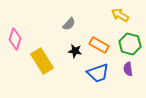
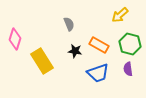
yellow arrow: rotated 72 degrees counterclockwise
gray semicircle: rotated 64 degrees counterclockwise
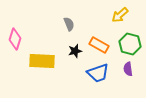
black star: rotated 24 degrees counterclockwise
yellow rectangle: rotated 55 degrees counterclockwise
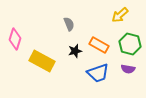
yellow rectangle: rotated 25 degrees clockwise
purple semicircle: rotated 72 degrees counterclockwise
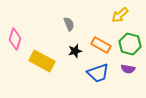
orange rectangle: moved 2 px right
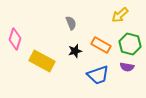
gray semicircle: moved 2 px right, 1 px up
purple semicircle: moved 1 px left, 2 px up
blue trapezoid: moved 2 px down
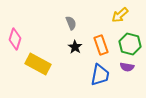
orange rectangle: rotated 42 degrees clockwise
black star: moved 4 px up; rotated 24 degrees counterclockwise
yellow rectangle: moved 4 px left, 3 px down
blue trapezoid: moved 2 px right; rotated 60 degrees counterclockwise
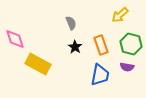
pink diamond: rotated 35 degrees counterclockwise
green hexagon: moved 1 px right
